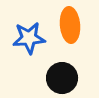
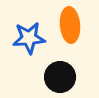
black circle: moved 2 px left, 1 px up
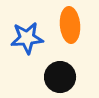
blue star: moved 2 px left
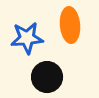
black circle: moved 13 px left
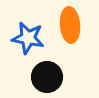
blue star: moved 1 px right; rotated 16 degrees clockwise
